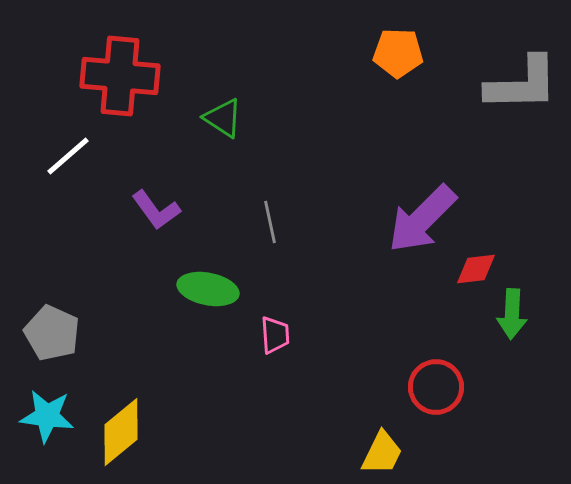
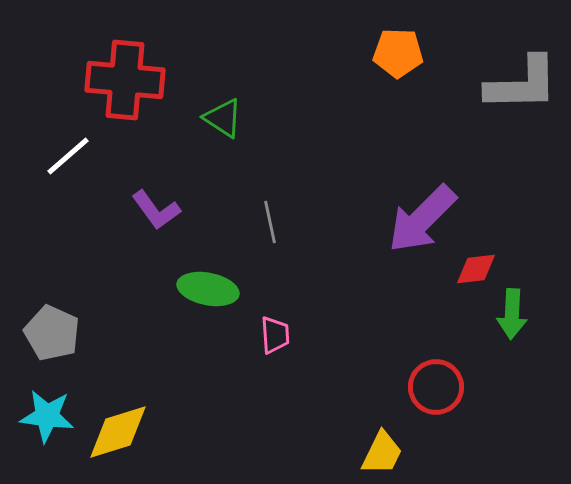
red cross: moved 5 px right, 4 px down
yellow diamond: moved 3 px left; rotated 22 degrees clockwise
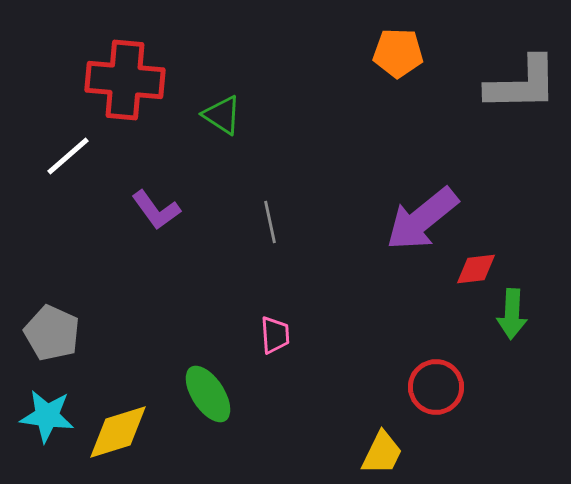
green triangle: moved 1 px left, 3 px up
purple arrow: rotated 6 degrees clockwise
green ellipse: moved 105 px down; rotated 46 degrees clockwise
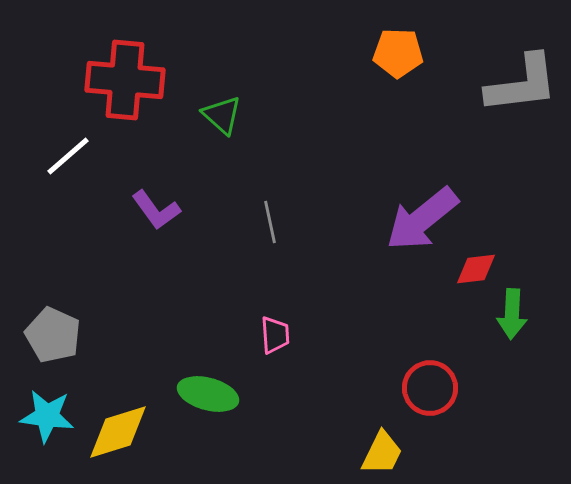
gray L-shape: rotated 6 degrees counterclockwise
green triangle: rotated 9 degrees clockwise
gray pentagon: moved 1 px right, 2 px down
red circle: moved 6 px left, 1 px down
green ellipse: rotated 42 degrees counterclockwise
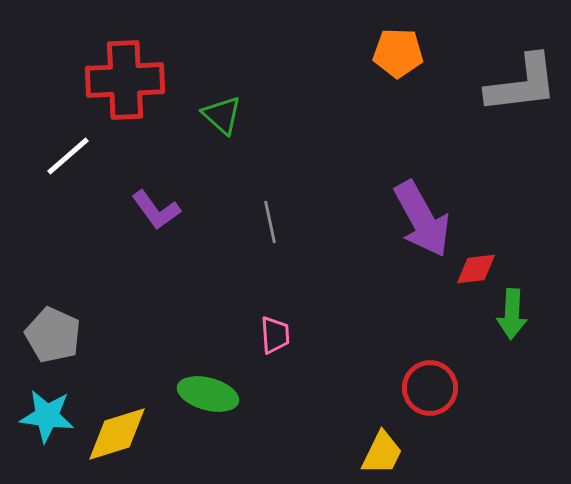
red cross: rotated 8 degrees counterclockwise
purple arrow: rotated 80 degrees counterclockwise
yellow diamond: moved 1 px left, 2 px down
